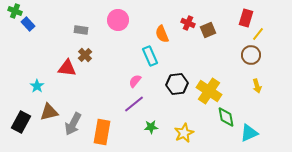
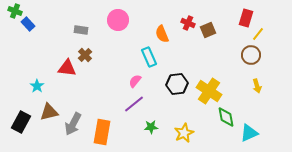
cyan rectangle: moved 1 px left, 1 px down
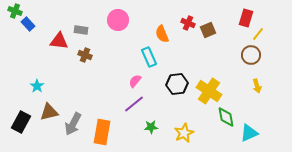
brown cross: rotated 24 degrees counterclockwise
red triangle: moved 8 px left, 27 px up
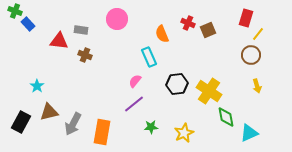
pink circle: moved 1 px left, 1 px up
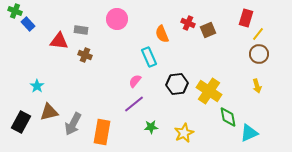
brown circle: moved 8 px right, 1 px up
green diamond: moved 2 px right
